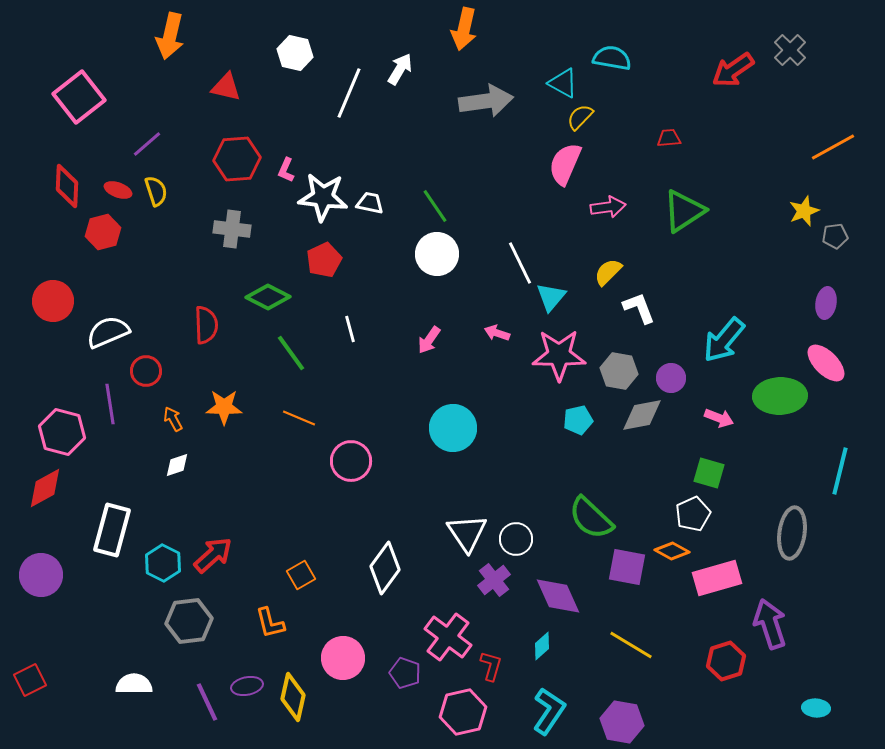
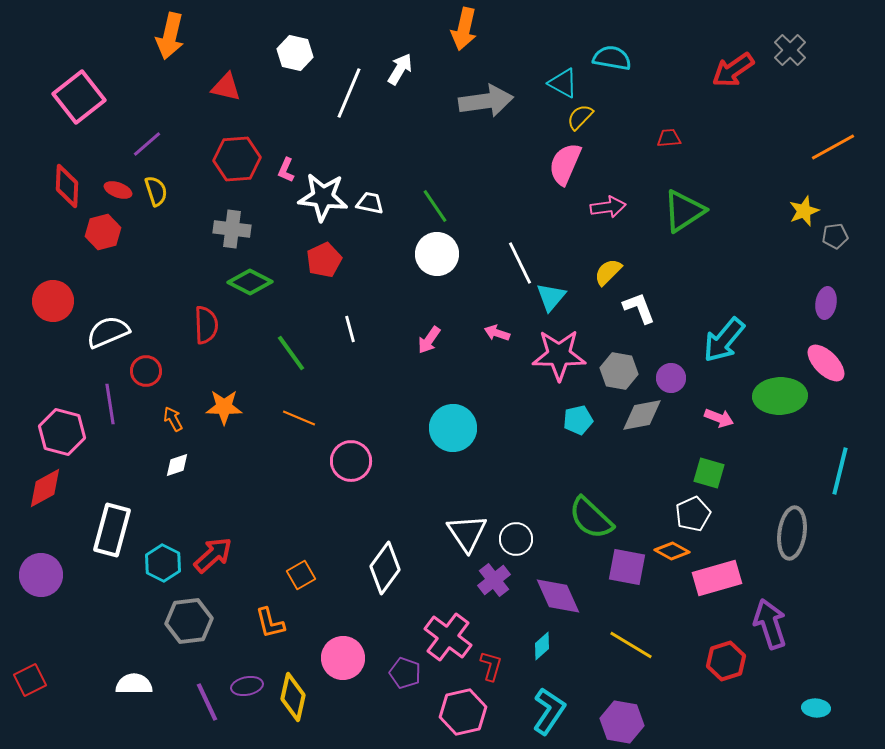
green diamond at (268, 297): moved 18 px left, 15 px up
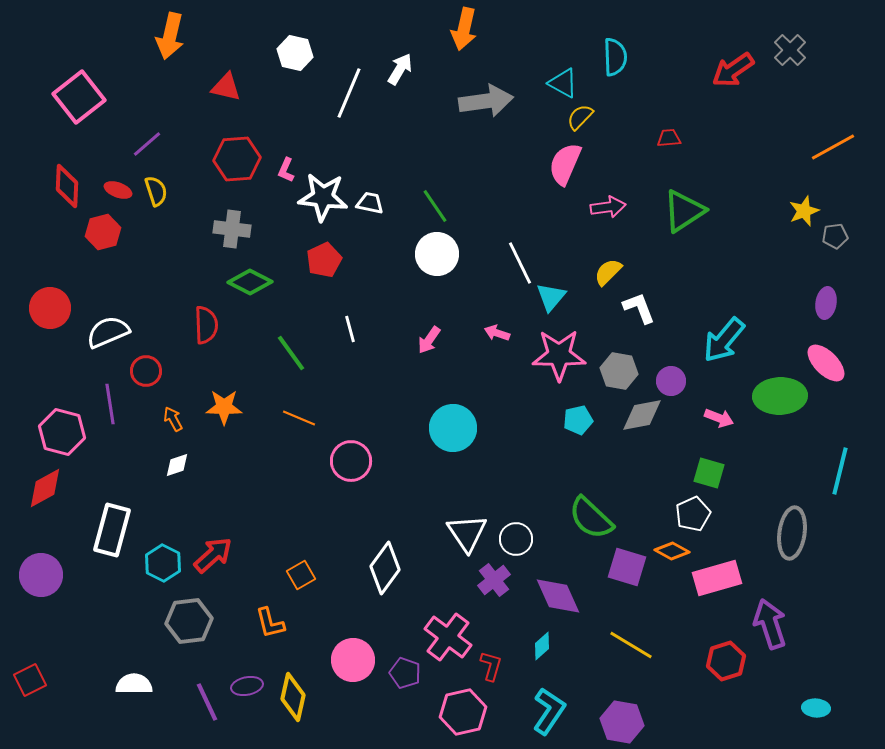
cyan semicircle at (612, 58): moved 3 px right, 1 px up; rotated 78 degrees clockwise
red circle at (53, 301): moved 3 px left, 7 px down
purple circle at (671, 378): moved 3 px down
purple square at (627, 567): rotated 6 degrees clockwise
pink circle at (343, 658): moved 10 px right, 2 px down
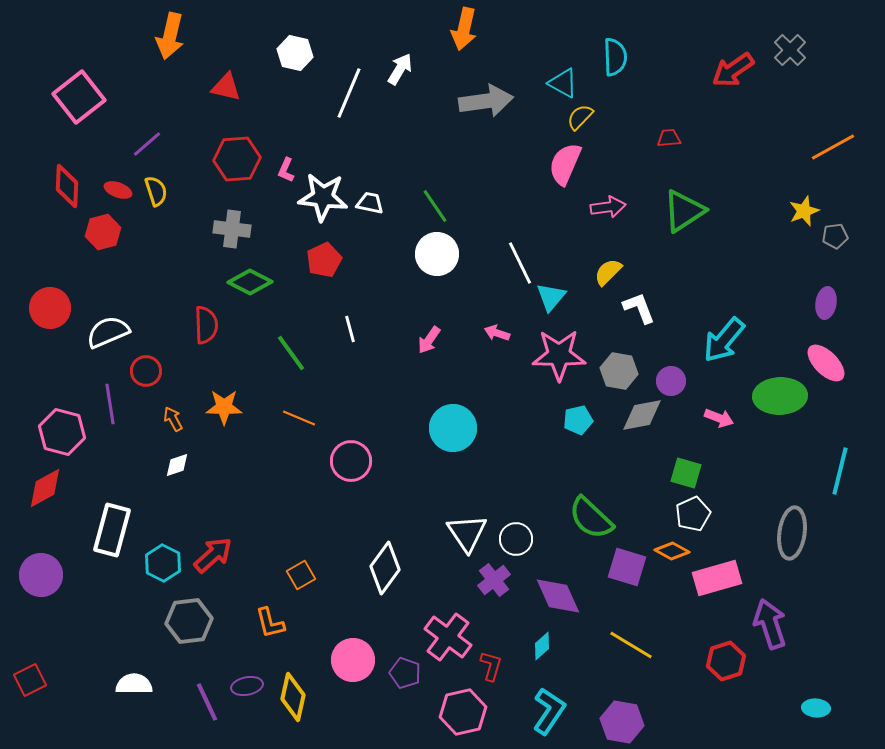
green square at (709, 473): moved 23 px left
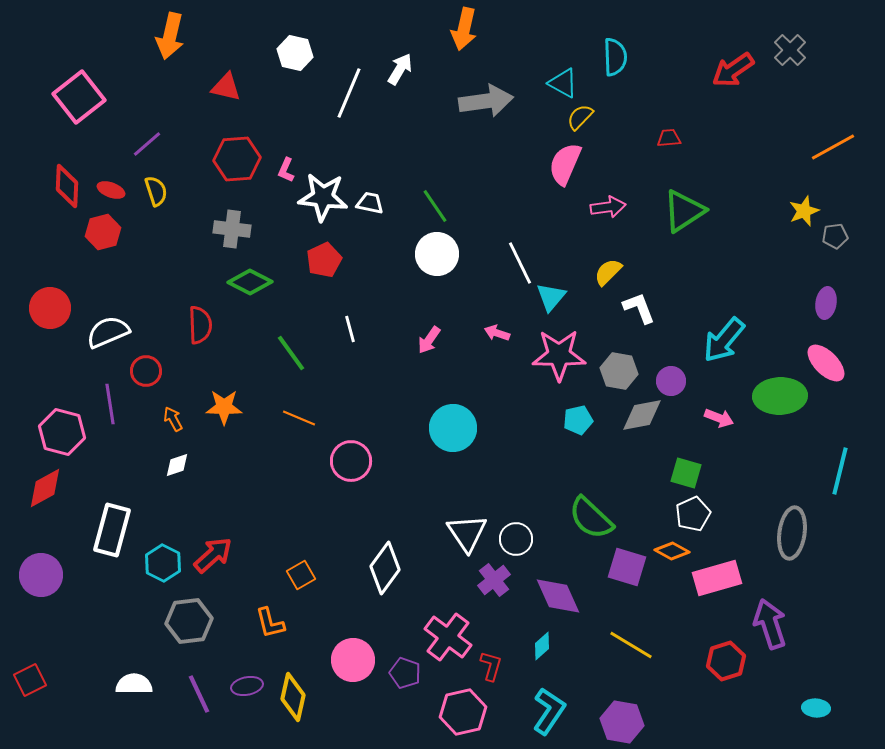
red ellipse at (118, 190): moved 7 px left
red semicircle at (206, 325): moved 6 px left
purple line at (207, 702): moved 8 px left, 8 px up
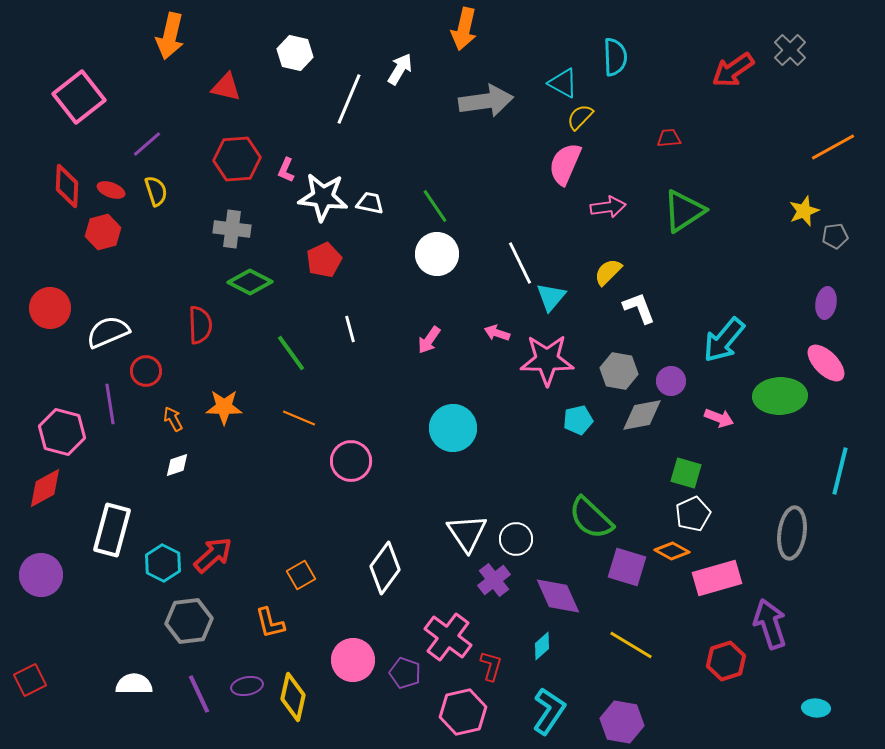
white line at (349, 93): moved 6 px down
pink star at (559, 355): moved 12 px left, 5 px down
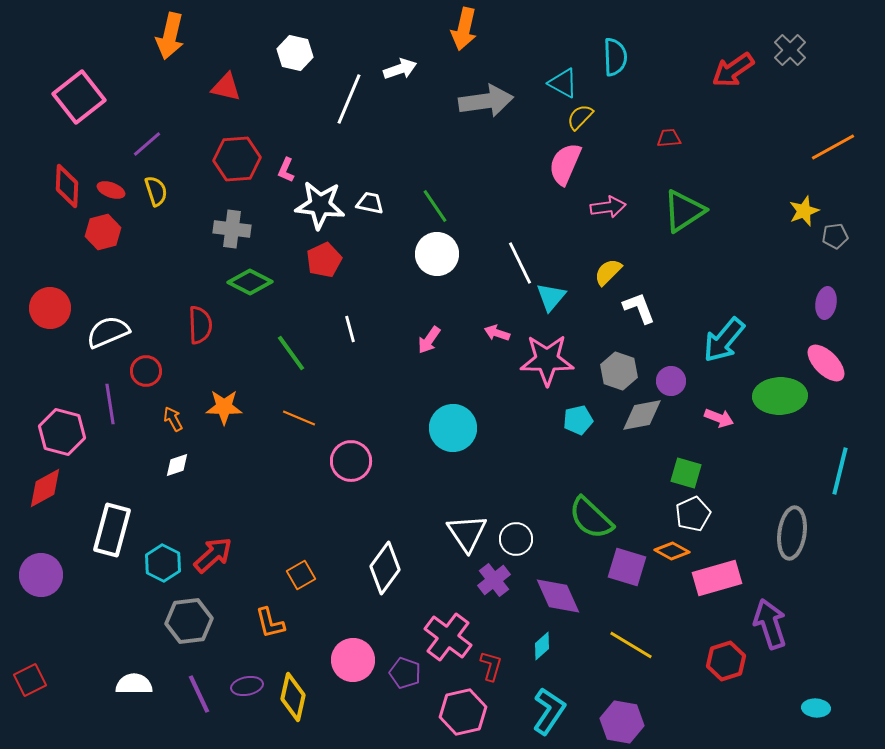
white arrow at (400, 69): rotated 40 degrees clockwise
white star at (323, 197): moved 3 px left, 8 px down
gray hexagon at (619, 371): rotated 9 degrees clockwise
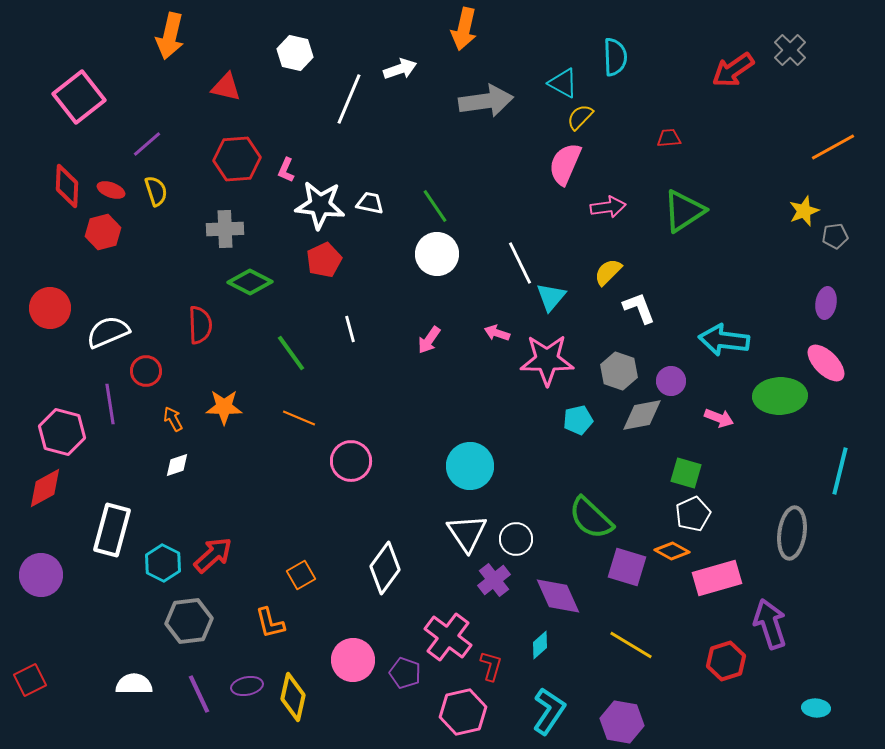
gray cross at (232, 229): moved 7 px left; rotated 9 degrees counterclockwise
cyan arrow at (724, 340): rotated 57 degrees clockwise
cyan circle at (453, 428): moved 17 px right, 38 px down
cyan diamond at (542, 646): moved 2 px left, 1 px up
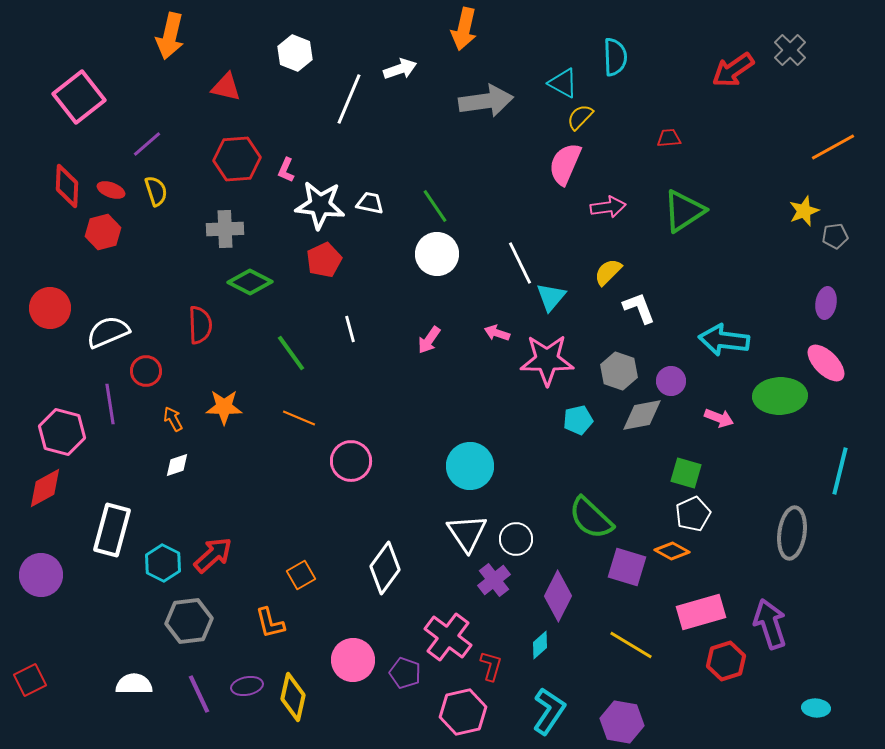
white hexagon at (295, 53): rotated 8 degrees clockwise
pink rectangle at (717, 578): moved 16 px left, 34 px down
purple diamond at (558, 596): rotated 51 degrees clockwise
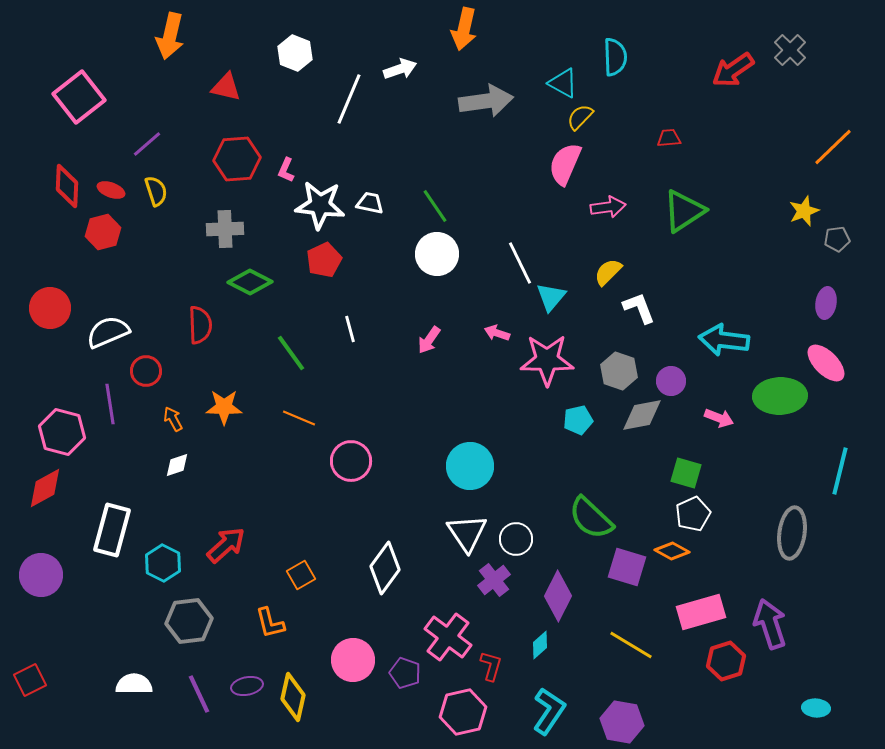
orange line at (833, 147): rotated 15 degrees counterclockwise
gray pentagon at (835, 236): moved 2 px right, 3 px down
red arrow at (213, 555): moved 13 px right, 10 px up
